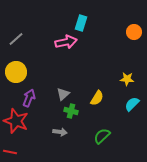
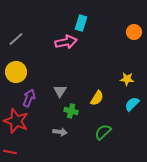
gray triangle: moved 3 px left, 3 px up; rotated 16 degrees counterclockwise
green semicircle: moved 1 px right, 4 px up
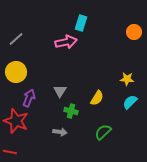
cyan semicircle: moved 2 px left, 2 px up
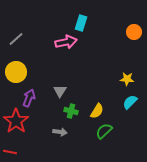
yellow semicircle: moved 13 px down
red star: rotated 15 degrees clockwise
green semicircle: moved 1 px right, 1 px up
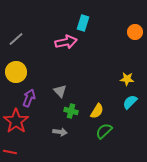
cyan rectangle: moved 2 px right
orange circle: moved 1 px right
gray triangle: rotated 16 degrees counterclockwise
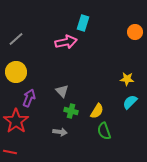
gray triangle: moved 2 px right
green semicircle: rotated 66 degrees counterclockwise
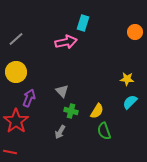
gray arrow: rotated 112 degrees clockwise
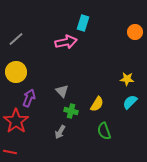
yellow semicircle: moved 7 px up
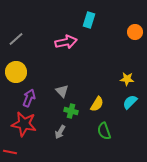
cyan rectangle: moved 6 px right, 3 px up
red star: moved 8 px right, 3 px down; rotated 25 degrees counterclockwise
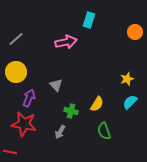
yellow star: rotated 24 degrees counterclockwise
gray triangle: moved 6 px left, 6 px up
